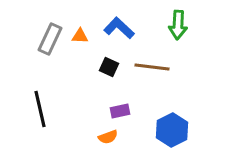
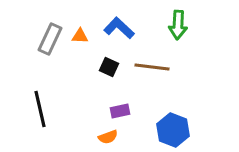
blue hexagon: moved 1 px right; rotated 12 degrees counterclockwise
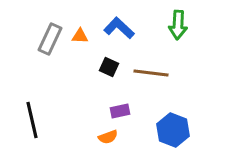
brown line: moved 1 px left, 6 px down
black line: moved 8 px left, 11 px down
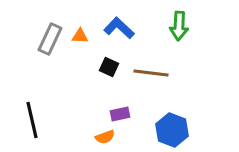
green arrow: moved 1 px right, 1 px down
purple rectangle: moved 3 px down
blue hexagon: moved 1 px left
orange semicircle: moved 3 px left
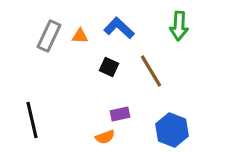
gray rectangle: moved 1 px left, 3 px up
brown line: moved 2 px up; rotated 52 degrees clockwise
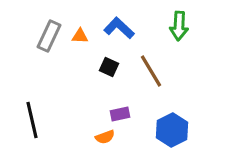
blue hexagon: rotated 12 degrees clockwise
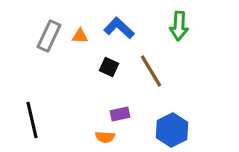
orange semicircle: rotated 24 degrees clockwise
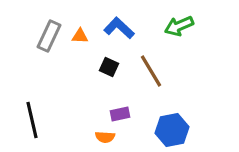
green arrow: rotated 64 degrees clockwise
blue hexagon: rotated 16 degrees clockwise
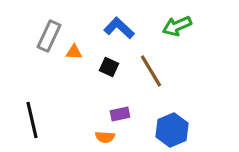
green arrow: moved 2 px left
orange triangle: moved 6 px left, 16 px down
blue hexagon: rotated 12 degrees counterclockwise
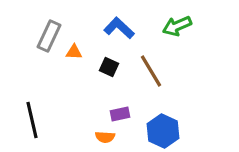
blue hexagon: moved 9 px left, 1 px down; rotated 12 degrees counterclockwise
